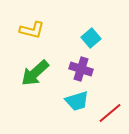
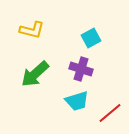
cyan square: rotated 12 degrees clockwise
green arrow: moved 1 px down
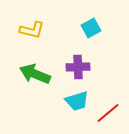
cyan square: moved 10 px up
purple cross: moved 3 px left, 2 px up; rotated 20 degrees counterclockwise
green arrow: rotated 64 degrees clockwise
red line: moved 2 px left
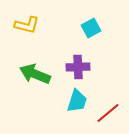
yellow L-shape: moved 5 px left, 5 px up
cyan trapezoid: rotated 55 degrees counterclockwise
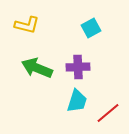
green arrow: moved 2 px right, 6 px up
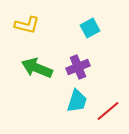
cyan square: moved 1 px left
purple cross: rotated 20 degrees counterclockwise
red line: moved 2 px up
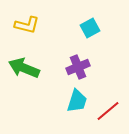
green arrow: moved 13 px left
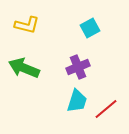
red line: moved 2 px left, 2 px up
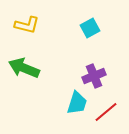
purple cross: moved 16 px right, 9 px down
cyan trapezoid: moved 2 px down
red line: moved 3 px down
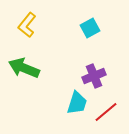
yellow L-shape: rotated 115 degrees clockwise
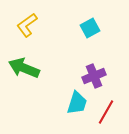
yellow L-shape: rotated 15 degrees clockwise
red line: rotated 20 degrees counterclockwise
